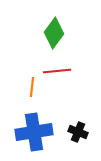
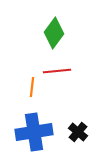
black cross: rotated 18 degrees clockwise
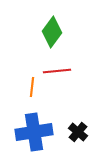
green diamond: moved 2 px left, 1 px up
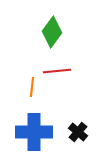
blue cross: rotated 9 degrees clockwise
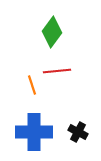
orange line: moved 2 px up; rotated 24 degrees counterclockwise
black cross: rotated 12 degrees counterclockwise
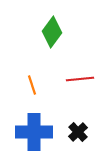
red line: moved 23 px right, 8 px down
black cross: rotated 18 degrees clockwise
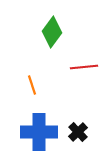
red line: moved 4 px right, 12 px up
blue cross: moved 5 px right
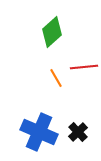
green diamond: rotated 12 degrees clockwise
orange line: moved 24 px right, 7 px up; rotated 12 degrees counterclockwise
blue cross: rotated 24 degrees clockwise
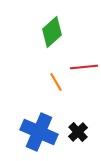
orange line: moved 4 px down
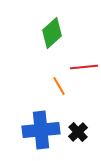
green diamond: moved 1 px down
orange line: moved 3 px right, 4 px down
blue cross: moved 2 px right, 2 px up; rotated 30 degrees counterclockwise
